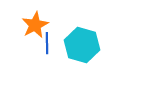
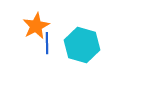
orange star: moved 1 px right, 1 px down
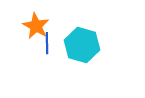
orange star: rotated 16 degrees counterclockwise
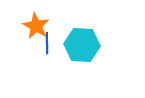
cyan hexagon: rotated 12 degrees counterclockwise
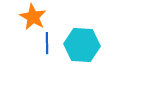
orange star: moved 3 px left, 9 px up
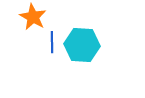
blue line: moved 5 px right, 1 px up
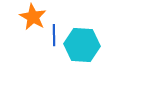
blue line: moved 2 px right, 7 px up
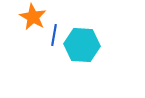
blue line: rotated 10 degrees clockwise
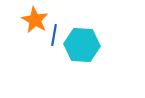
orange star: moved 2 px right, 3 px down
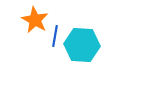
blue line: moved 1 px right, 1 px down
